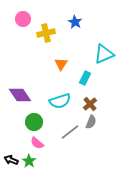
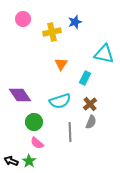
blue star: rotated 24 degrees clockwise
yellow cross: moved 6 px right, 1 px up
cyan triangle: rotated 35 degrees clockwise
gray line: rotated 54 degrees counterclockwise
black arrow: moved 1 px down
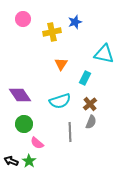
green circle: moved 10 px left, 2 px down
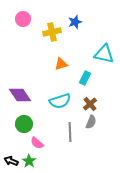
orange triangle: rotated 40 degrees clockwise
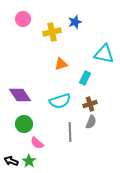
brown cross: rotated 24 degrees clockwise
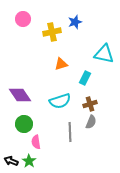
pink semicircle: moved 1 px left, 1 px up; rotated 40 degrees clockwise
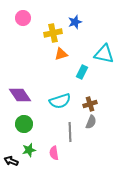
pink circle: moved 1 px up
yellow cross: moved 1 px right, 1 px down
orange triangle: moved 10 px up
cyan rectangle: moved 3 px left, 6 px up
pink semicircle: moved 18 px right, 11 px down
green star: moved 11 px up; rotated 24 degrees clockwise
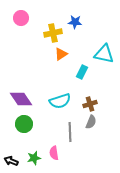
pink circle: moved 2 px left
blue star: rotated 24 degrees clockwise
orange triangle: rotated 16 degrees counterclockwise
purple diamond: moved 1 px right, 4 px down
green star: moved 5 px right, 8 px down
